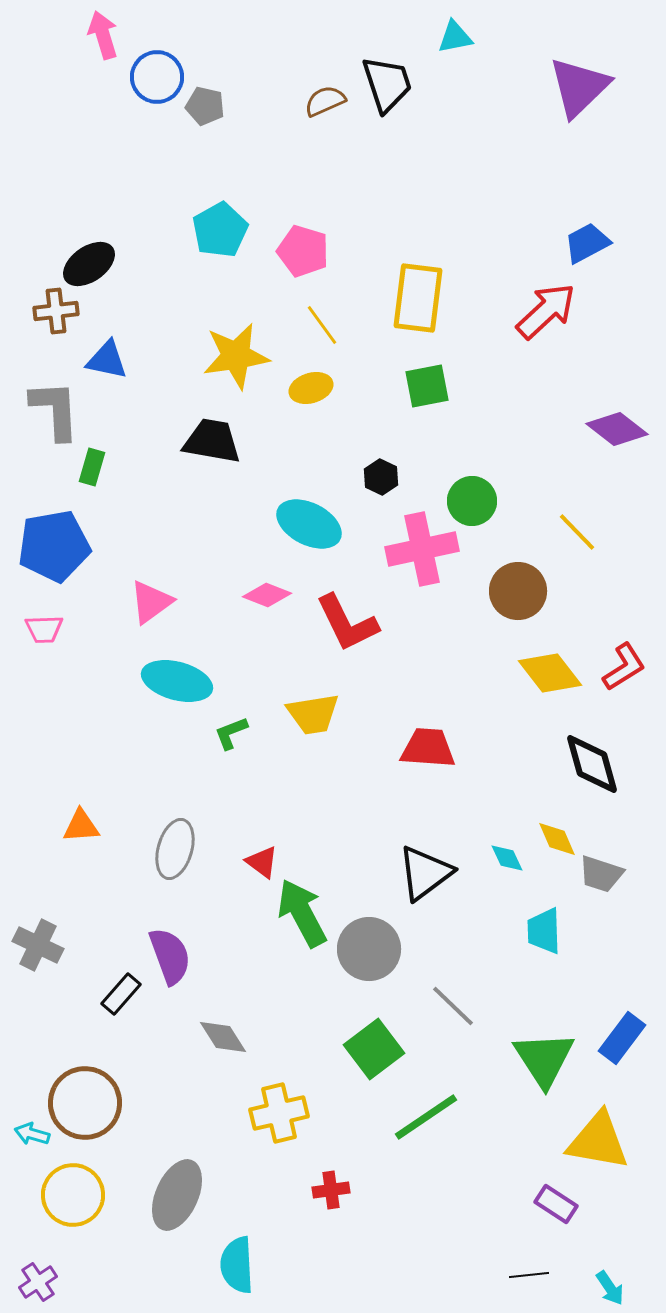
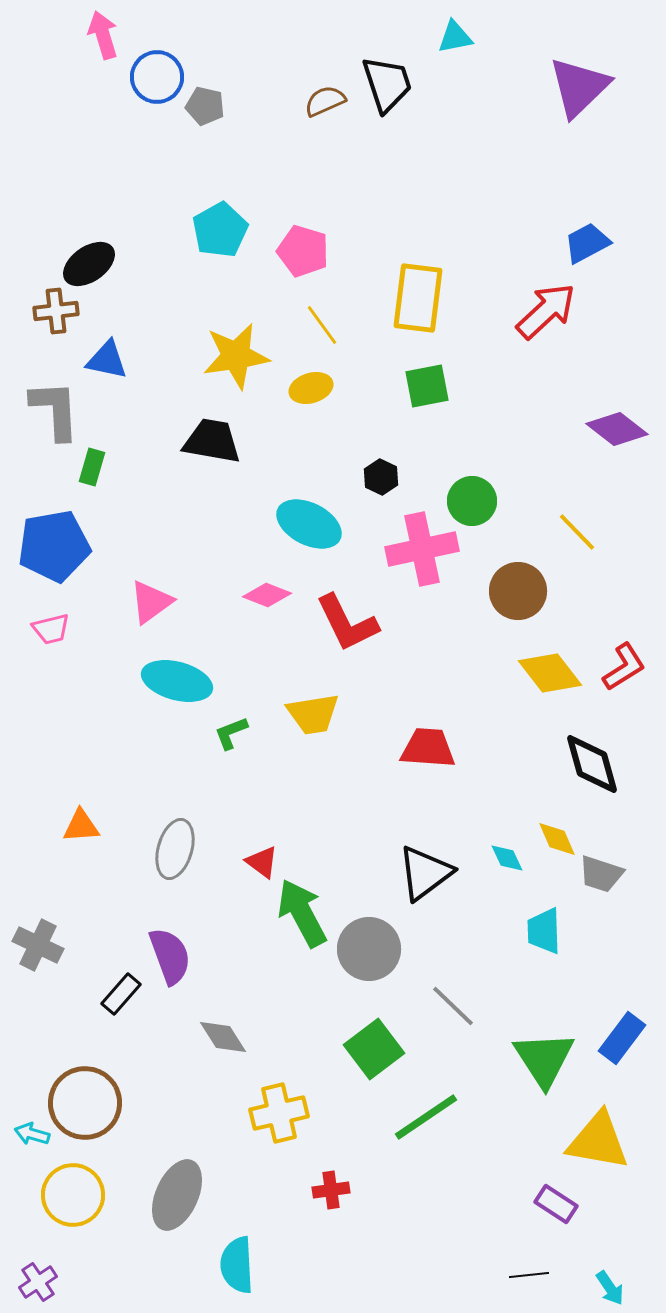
pink trapezoid at (44, 629): moved 7 px right; rotated 12 degrees counterclockwise
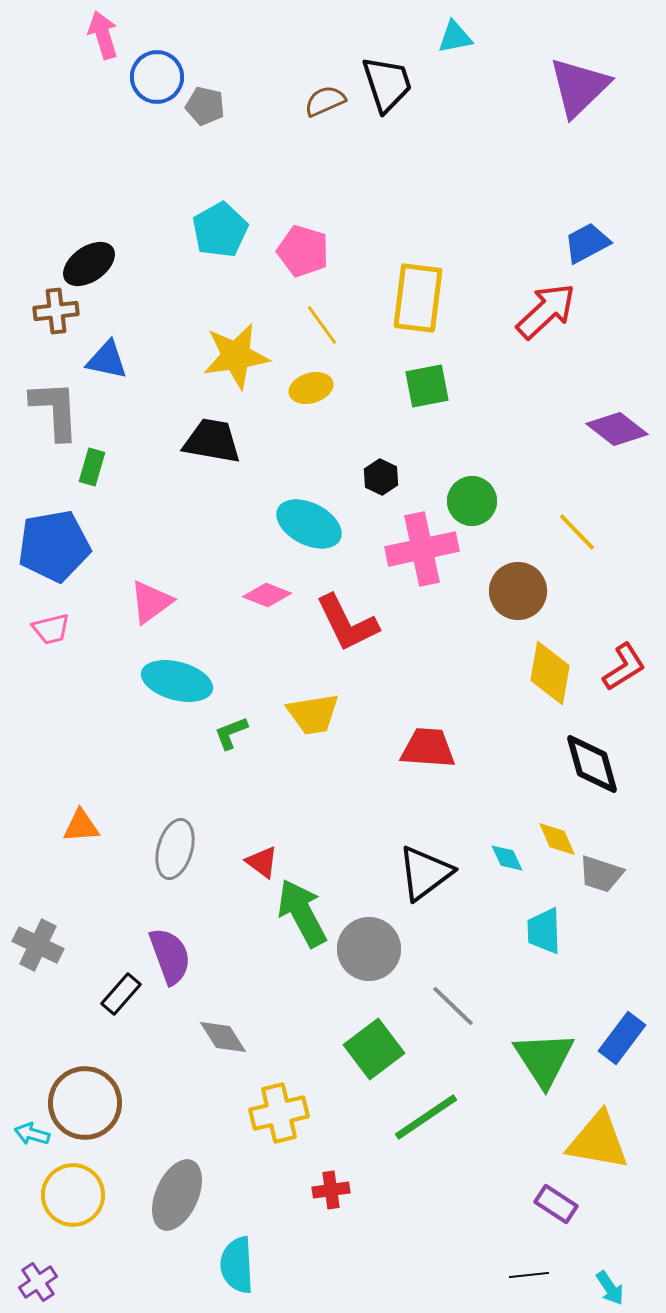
yellow diamond at (550, 673): rotated 48 degrees clockwise
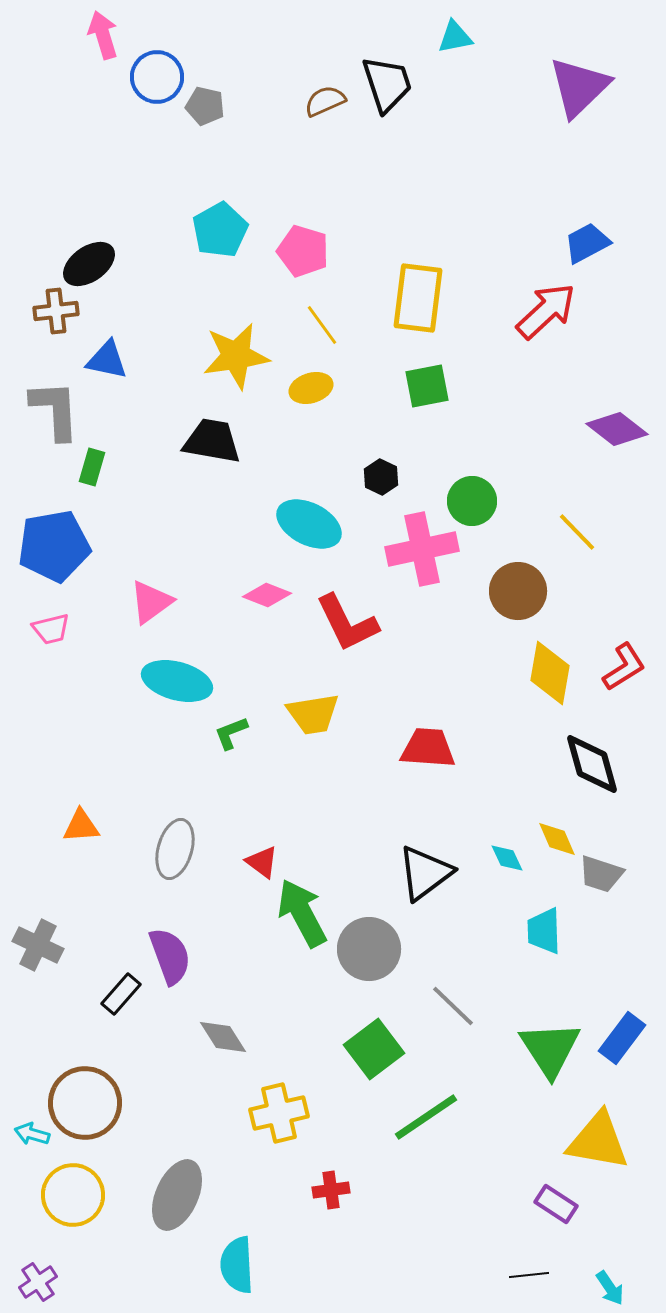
green triangle at (544, 1059): moved 6 px right, 10 px up
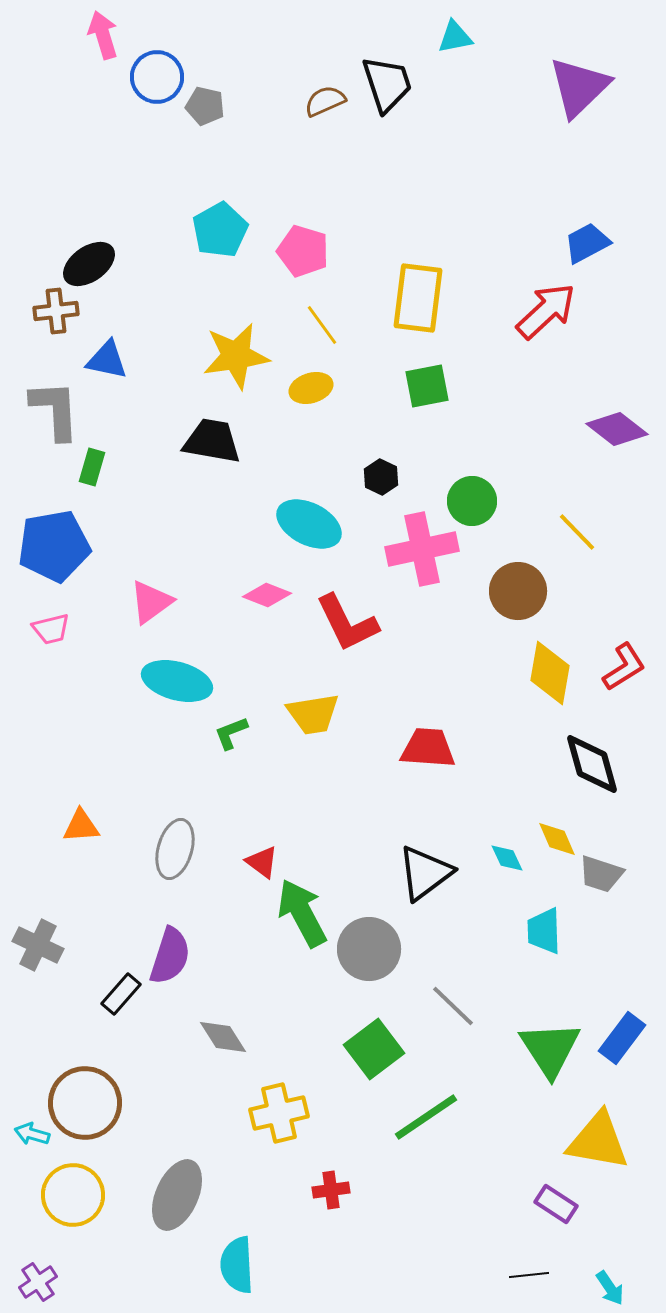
purple semicircle at (170, 956): rotated 38 degrees clockwise
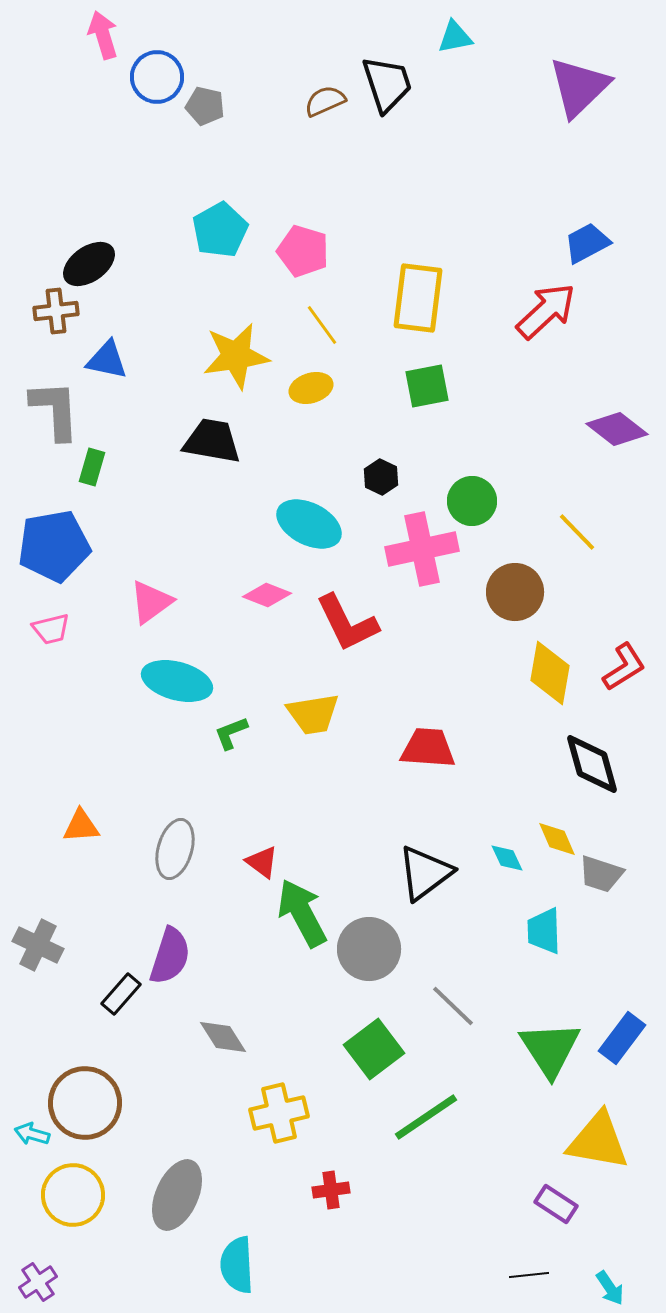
brown circle at (518, 591): moved 3 px left, 1 px down
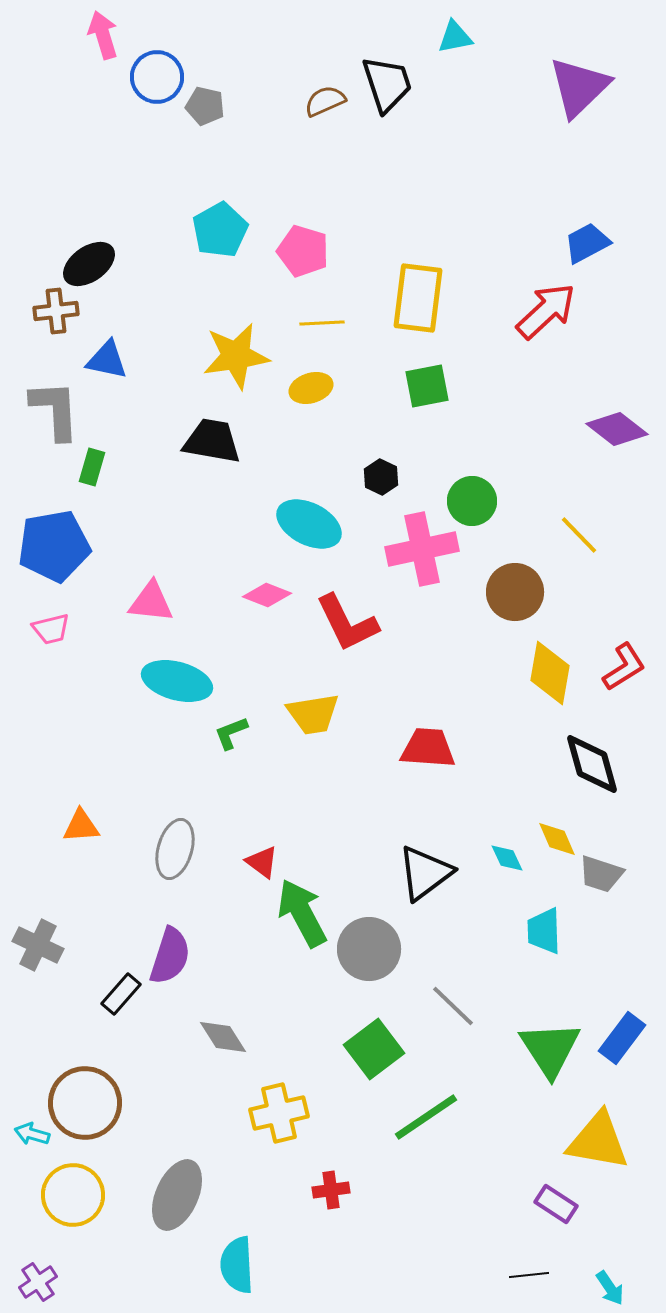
yellow line at (322, 325): moved 2 px up; rotated 57 degrees counterclockwise
yellow line at (577, 532): moved 2 px right, 3 px down
pink triangle at (151, 602): rotated 42 degrees clockwise
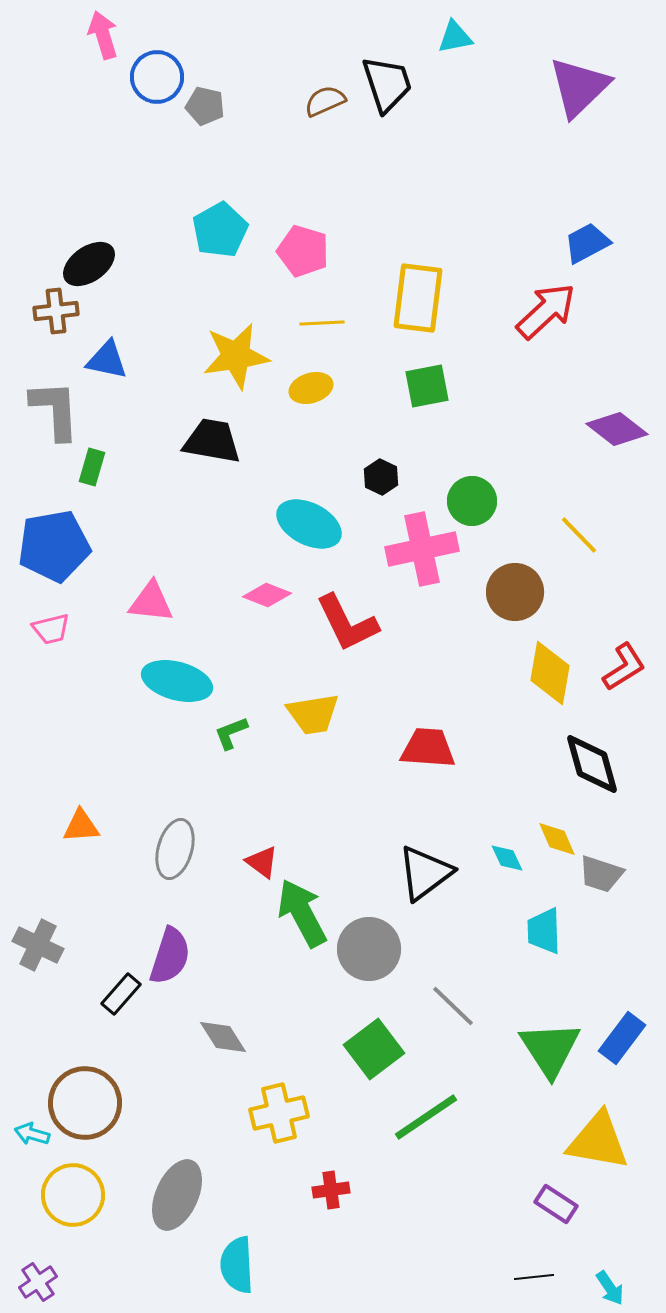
black line at (529, 1275): moved 5 px right, 2 px down
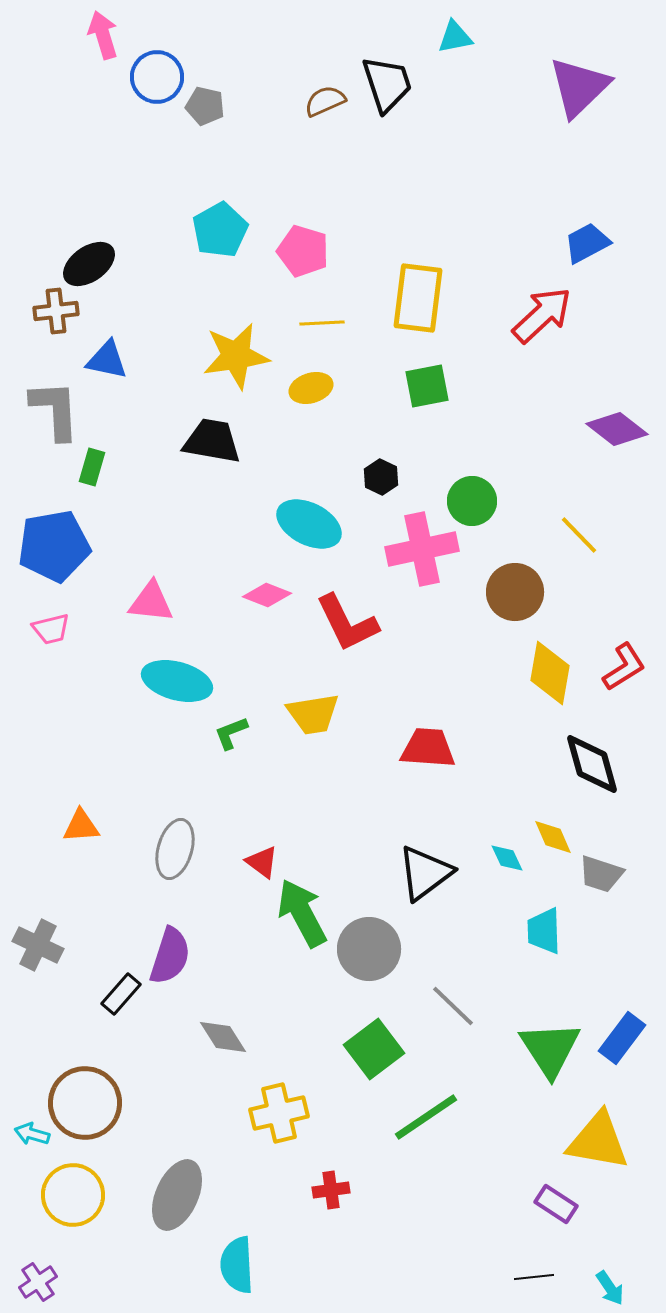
red arrow at (546, 311): moved 4 px left, 4 px down
yellow diamond at (557, 839): moved 4 px left, 2 px up
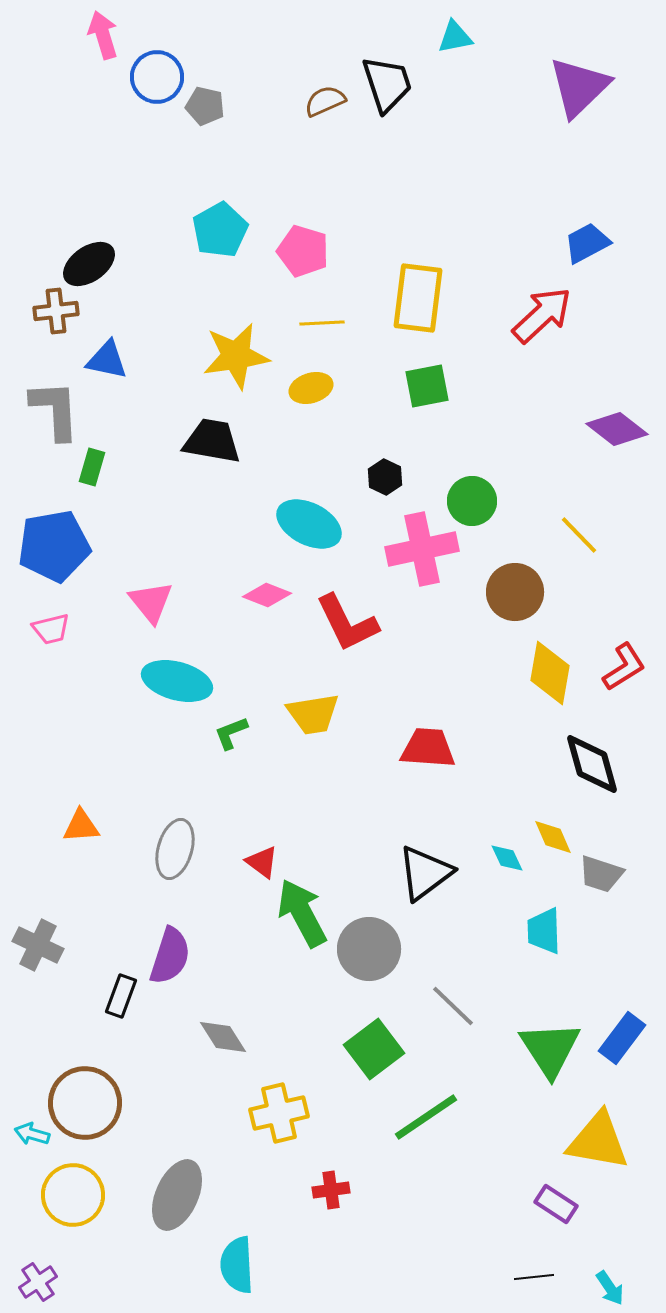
black hexagon at (381, 477): moved 4 px right
pink triangle at (151, 602): rotated 45 degrees clockwise
black rectangle at (121, 994): moved 2 px down; rotated 21 degrees counterclockwise
